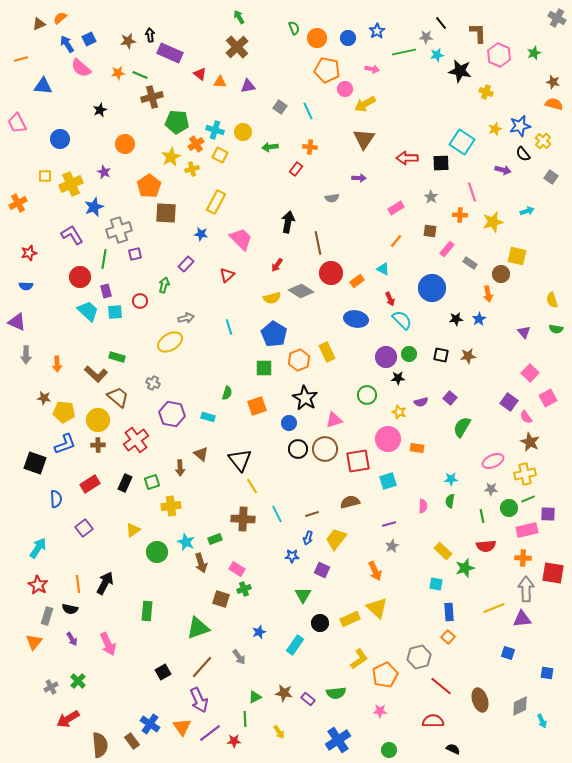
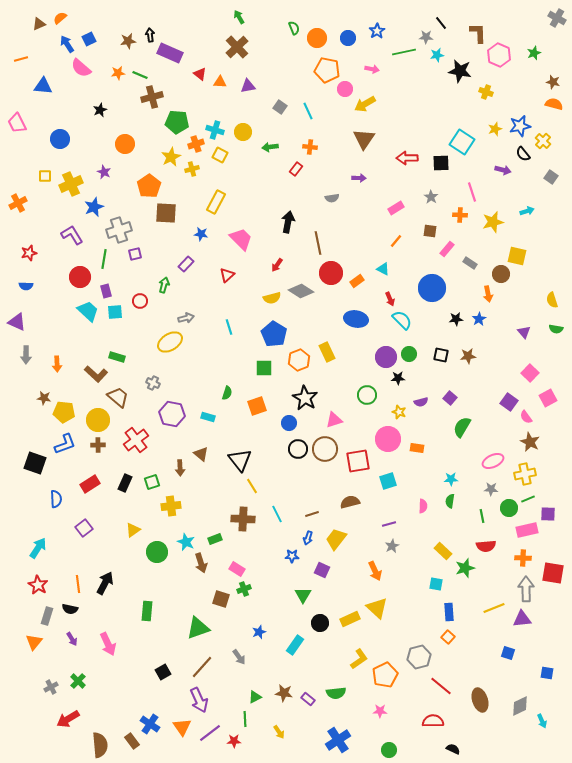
orange cross at (196, 144): rotated 14 degrees clockwise
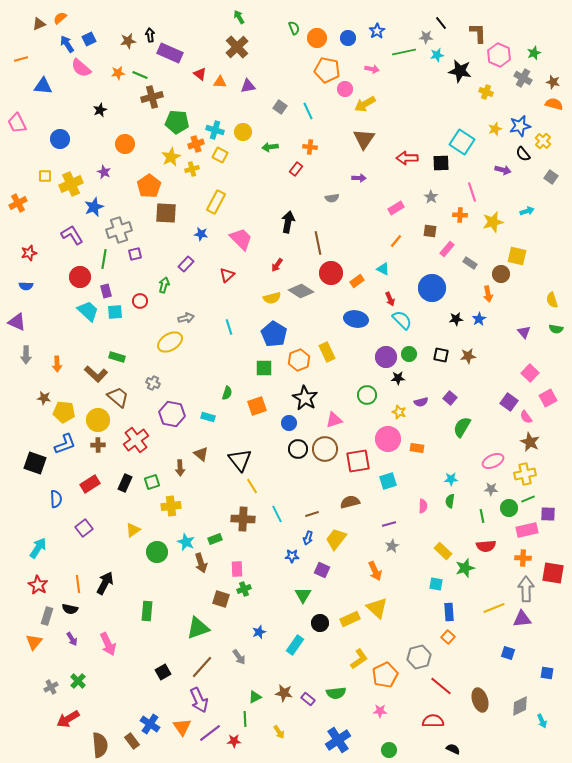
gray cross at (557, 18): moved 34 px left, 60 px down
pink rectangle at (237, 569): rotated 56 degrees clockwise
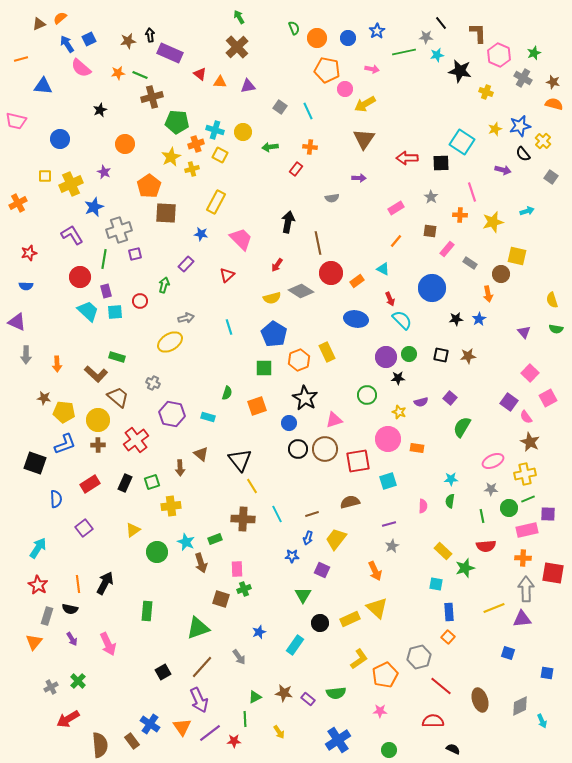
pink trapezoid at (17, 123): moved 1 px left, 2 px up; rotated 50 degrees counterclockwise
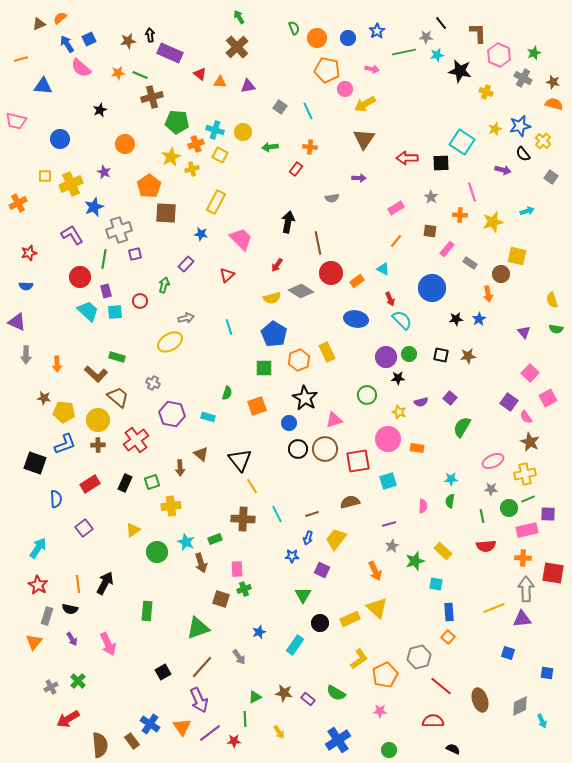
green star at (465, 568): moved 50 px left, 7 px up
green semicircle at (336, 693): rotated 36 degrees clockwise
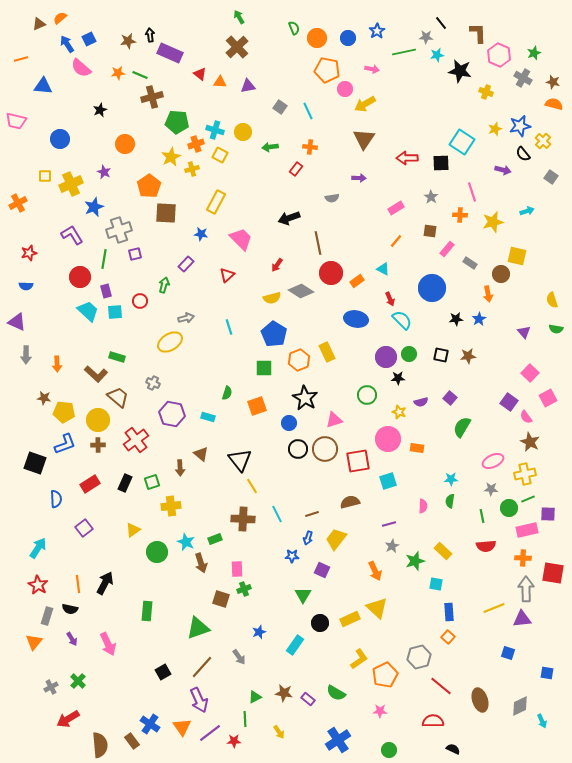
black arrow at (288, 222): moved 1 px right, 4 px up; rotated 120 degrees counterclockwise
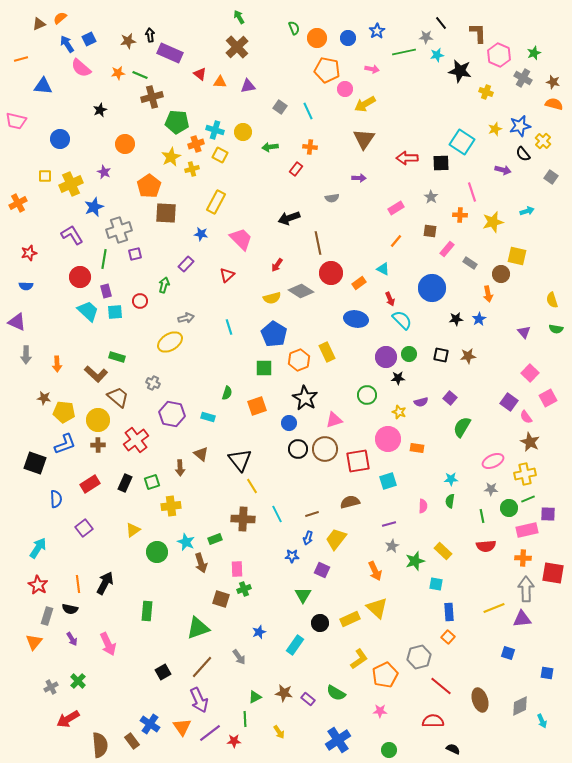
orange rectangle at (357, 281): moved 2 px right, 2 px down
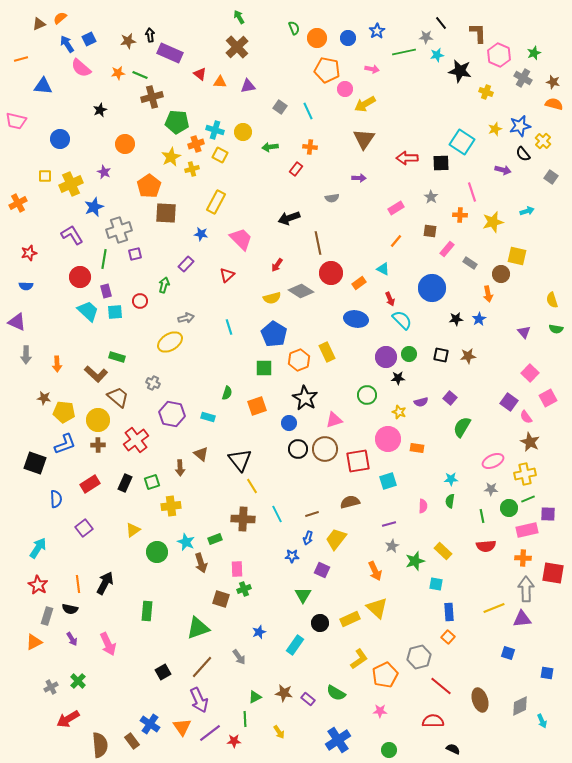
orange triangle at (34, 642): rotated 24 degrees clockwise
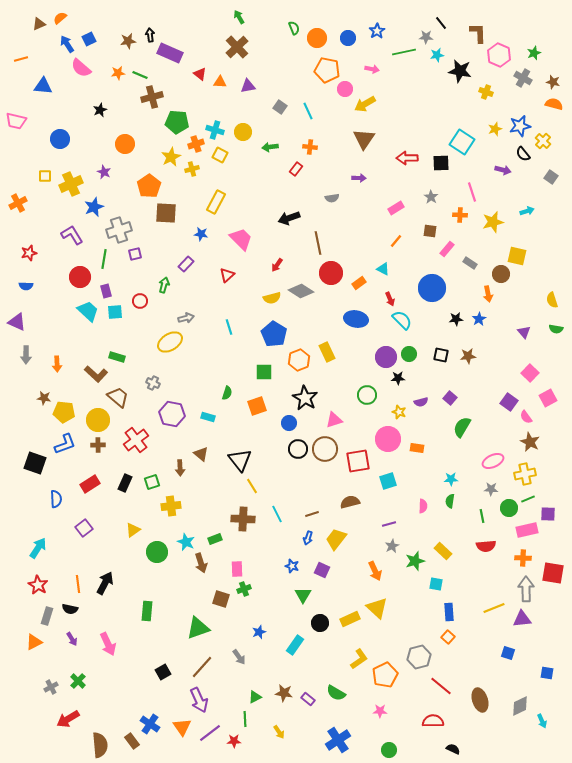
green square at (264, 368): moved 4 px down
blue star at (292, 556): moved 10 px down; rotated 16 degrees clockwise
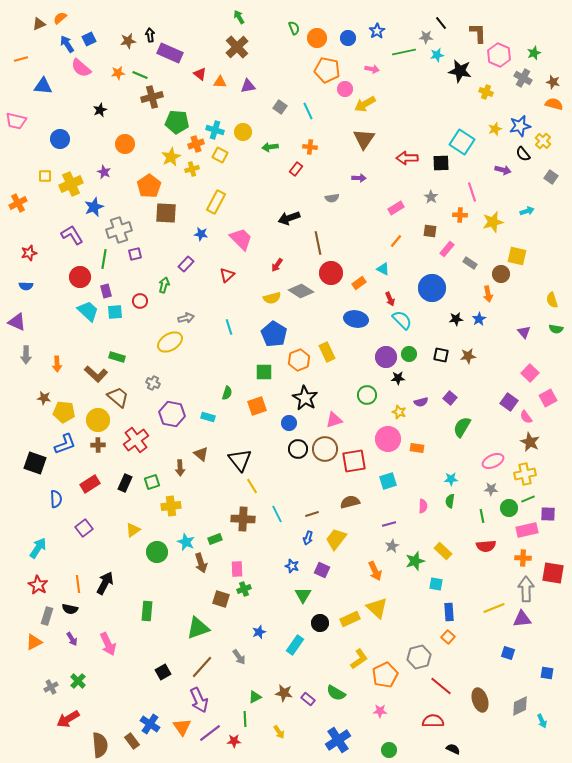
red square at (358, 461): moved 4 px left
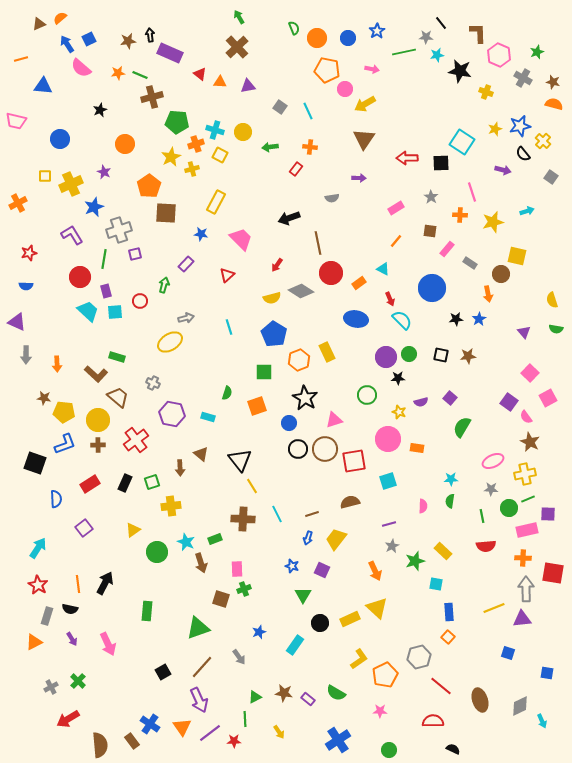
green star at (534, 53): moved 3 px right, 1 px up
